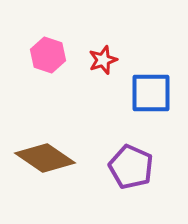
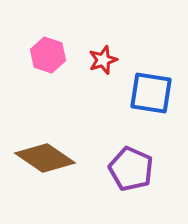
blue square: rotated 9 degrees clockwise
purple pentagon: moved 2 px down
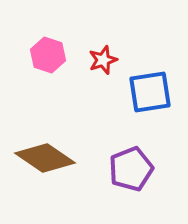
blue square: moved 1 px left, 1 px up; rotated 18 degrees counterclockwise
purple pentagon: rotated 27 degrees clockwise
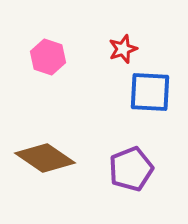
pink hexagon: moved 2 px down
red star: moved 20 px right, 11 px up
blue square: rotated 12 degrees clockwise
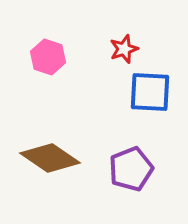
red star: moved 1 px right
brown diamond: moved 5 px right
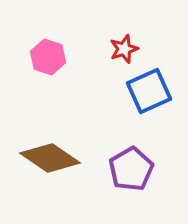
blue square: moved 1 px left, 1 px up; rotated 27 degrees counterclockwise
purple pentagon: rotated 9 degrees counterclockwise
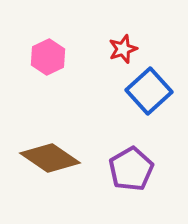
red star: moved 1 px left
pink hexagon: rotated 16 degrees clockwise
blue square: rotated 18 degrees counterclockwise
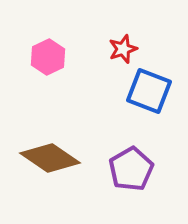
blue square: rotated 27 degrees counterclockwise
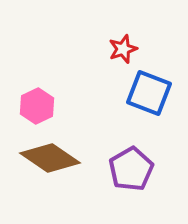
pink hexagon: moved 11 px left, 49 px down
blue square: moved 2 px down
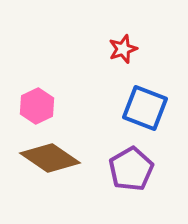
blue square: moved 4 px left, 15 px down
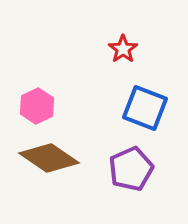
red star: rotated 16 degrees counterclockwise
brown diamond: moved 1 px left
purple pentagon: rotated 6 degrees clockwise
